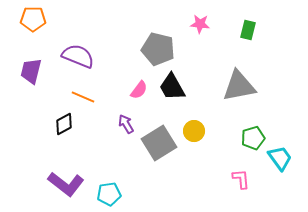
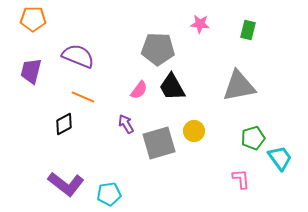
gray pentagon: rotated 12 degrees counterclockwise
gray square: rotated 16 degrees clockwise
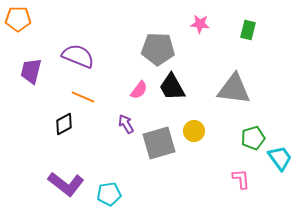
orange pentagon: moved 15 px left
gray triangle: moved 5 px left, 3 px down; rotated 18 degrees clockwise
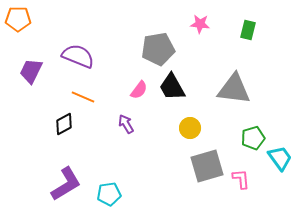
gray pentagon: rotated 12 degrees counterclockwise
purple trapezoid: rotated 12 degrees clockwise
yellow circle: moved 4 px left, 3 px up
gray square: moved 48 px right, 23 px down
purple L-shape: rotated 69 degrees counterclockwise
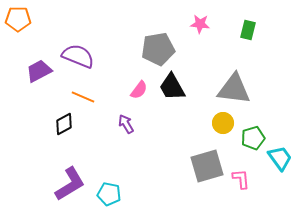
purple trapezoid: moved 8 px right; rotated 36 degrees clockwise
yellow circle: moved 33 px right, 5 px up
purple L-shape: moved 4 px right
cyan pentagon: rotated 20 degrees clockwise
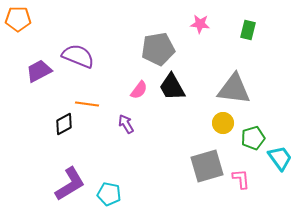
orange line: moved 4 px right, 7 px down; rotated 15 degrees counterclockwise
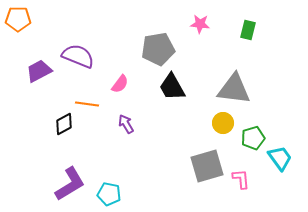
pink semicircle: moved 19 px left, 6 px up
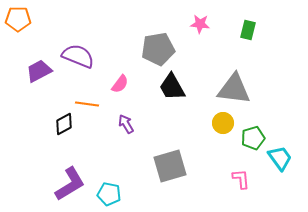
gray square: moved 37 px left
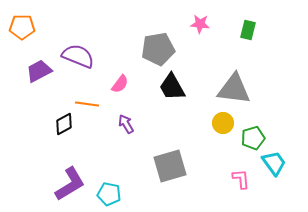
orange pentagon: moved 4 px right, 8 px down
cyan trapezoid: moved 6 px left, 5 px down
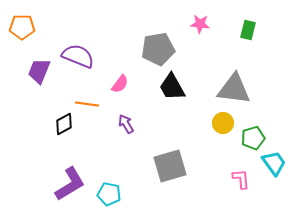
purple trapezoid: rotated 40 degrees counterclockwise
